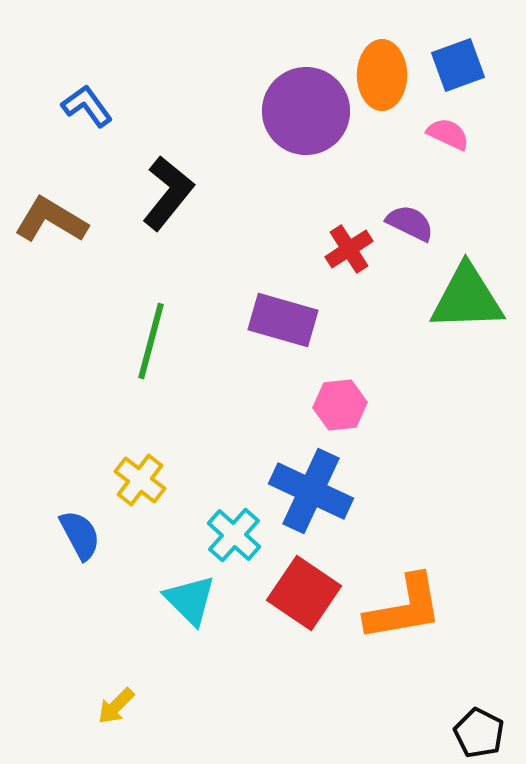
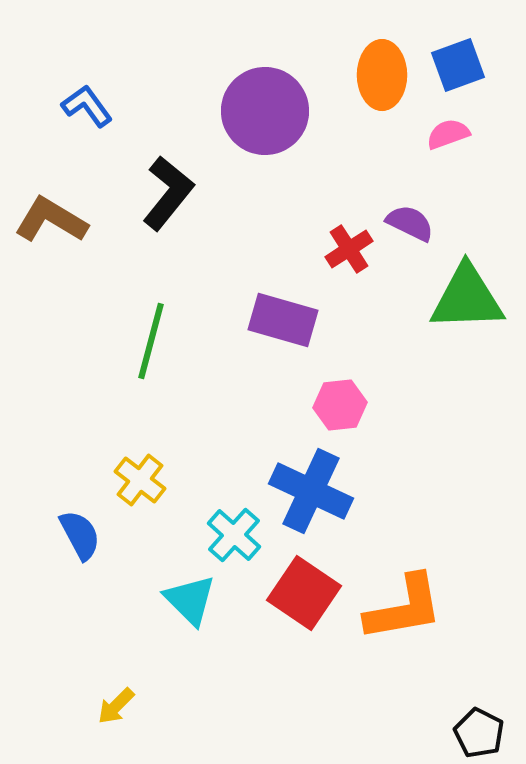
purple circle: moved 41 px left
pink semicircle: rotated 45 degrees counterclockwise
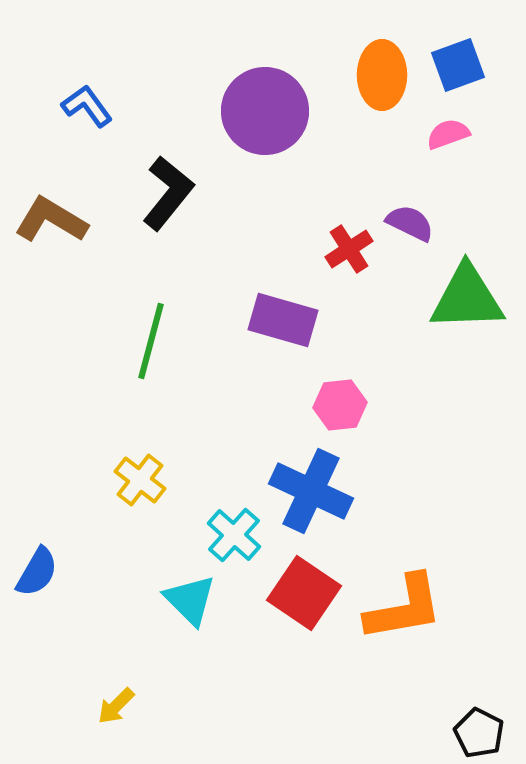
blue semicircle: moved 43 px left, 37 px down; rotated 58 degrees clockwise
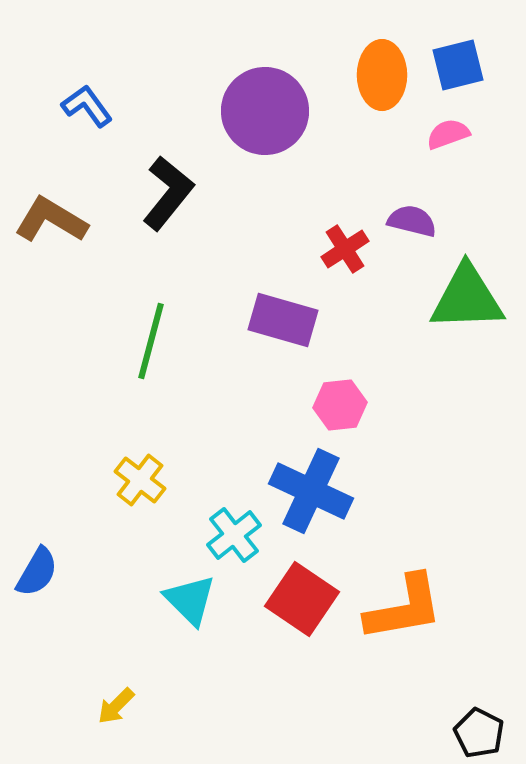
blue square: rotated 6 degrees clockwise
purple semicircle: moved 2 px right, 2 px up; rotated 12 degrees counterclockwise
red cross: moved 4 px left
cyan cross: rotated 10 degrees clockwise
red square: moved 2 px left, 6 px down
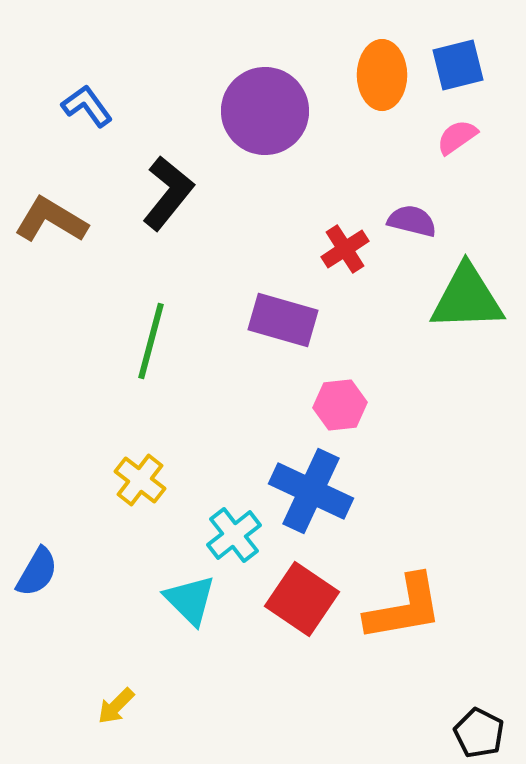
pink semicircle: moved 9 px right, 3 px down; rotated 15 degrees counterclockwise
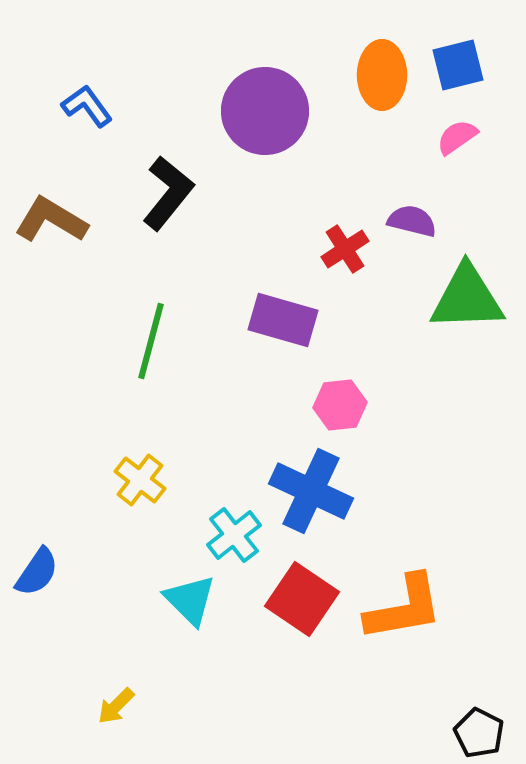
blue semicircle: rotated 4 degrees clockwise
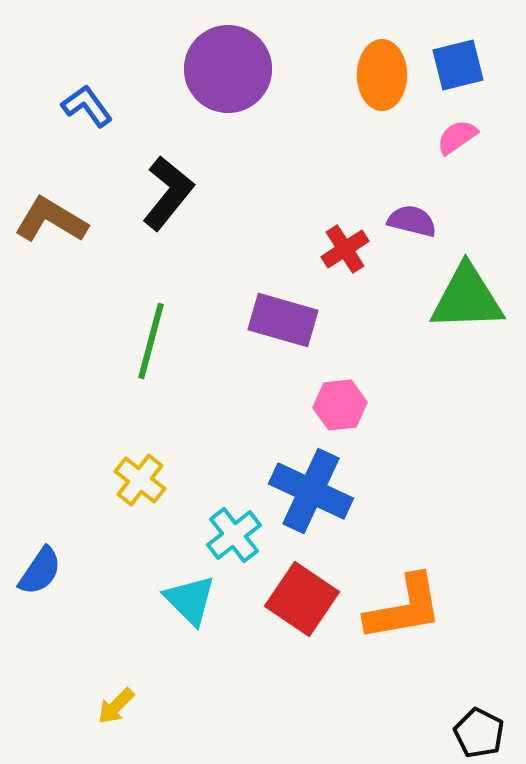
purple circle: moved 37 px left, 42 px up
blue semicircle: moved 3 px right, 1 px up
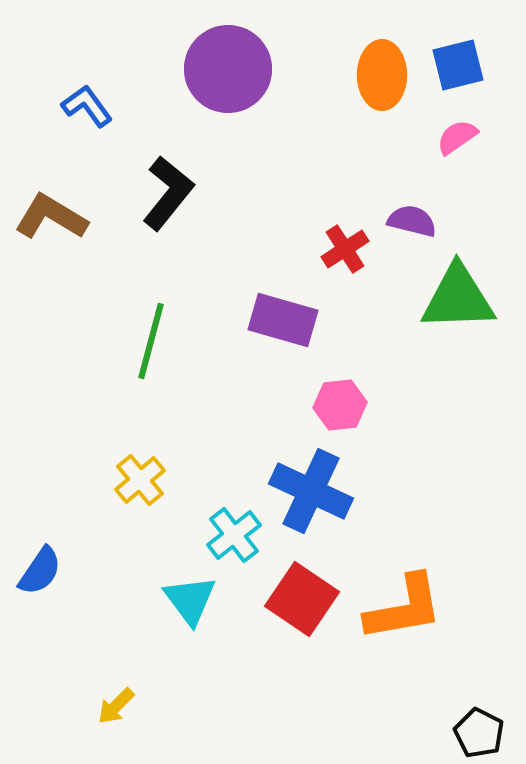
brown L-shape: moved 3 px up
green triangle: moved 9 px left
yellow cross: rotated 12 degrees clockwise
cyan triangle: rotated 8 degrees clockwise
